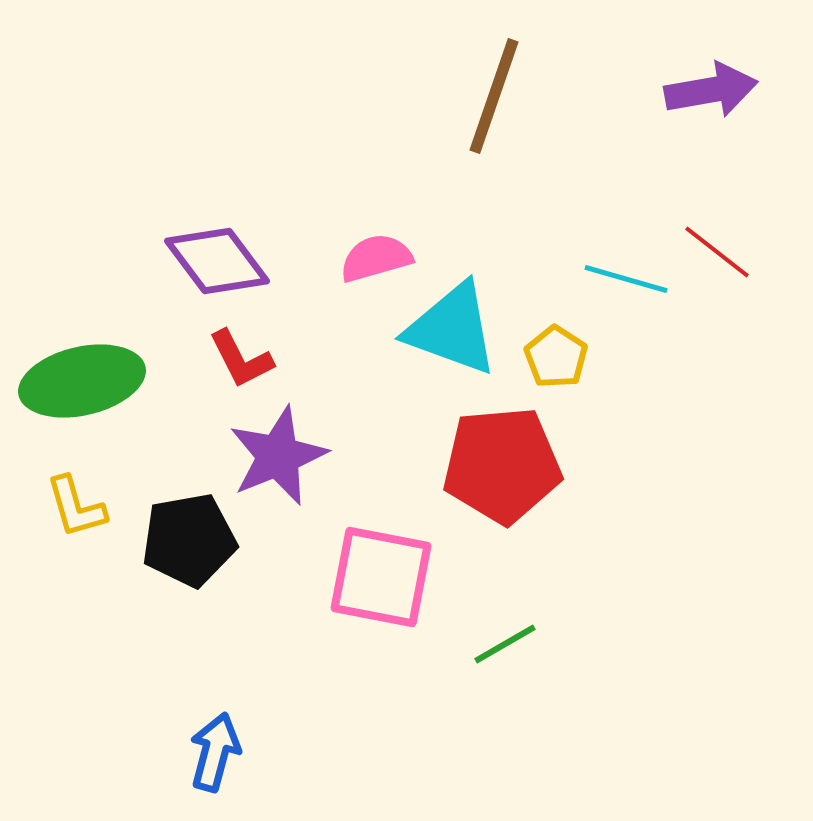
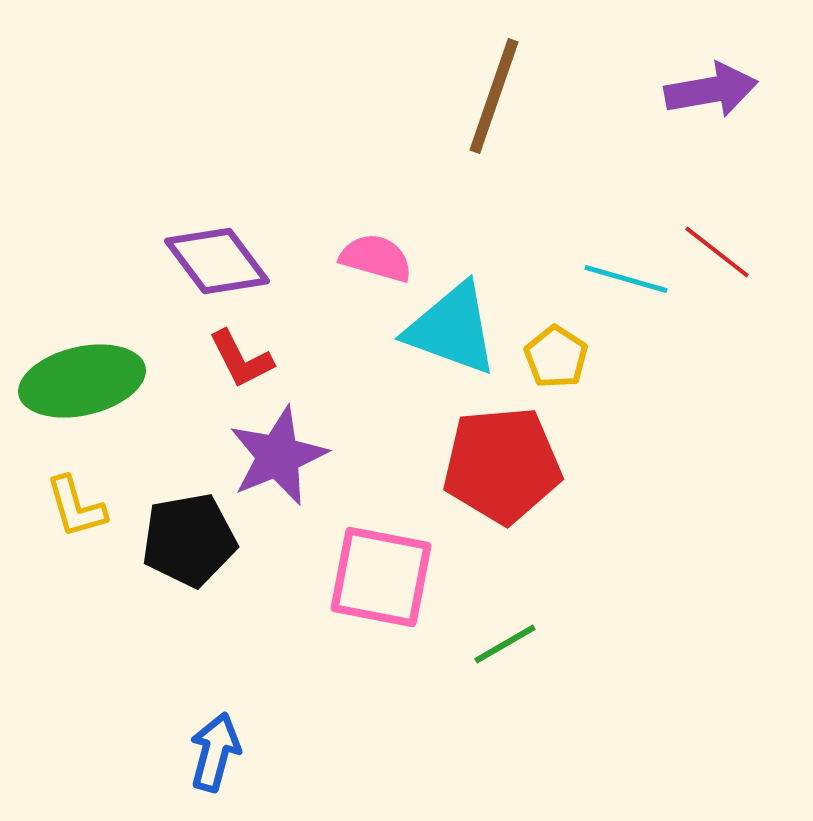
pink semicircle: rotated 32 degrees clockwise
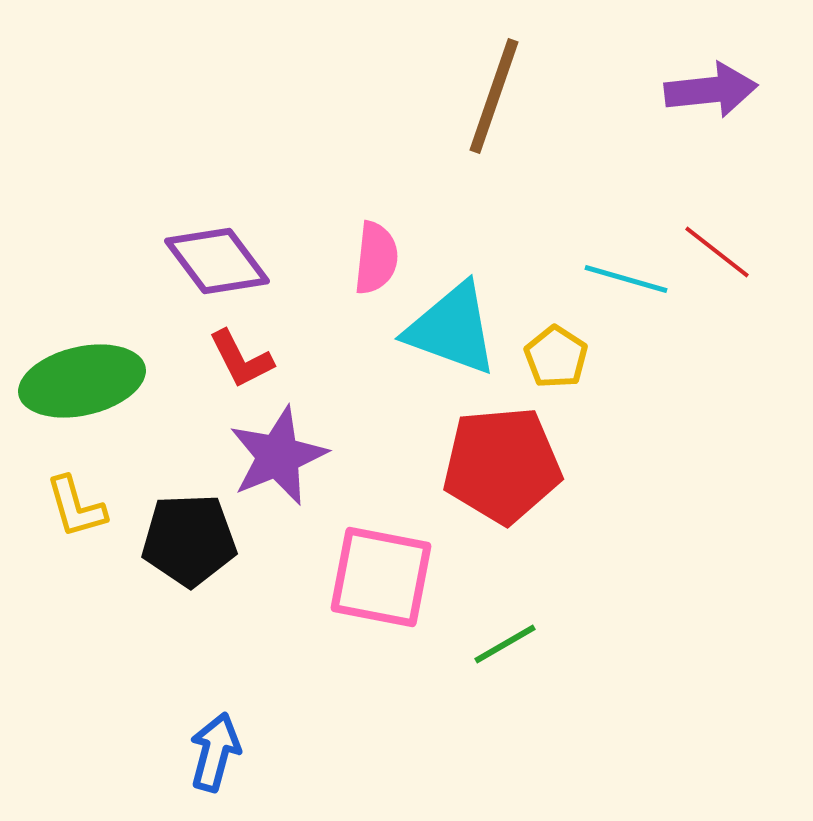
purple arrow: rotated 4 degrees clockwise
pink semicircle: rotated 80 degrees clockwise
black pentagon: rotated 8 degrees clockwise
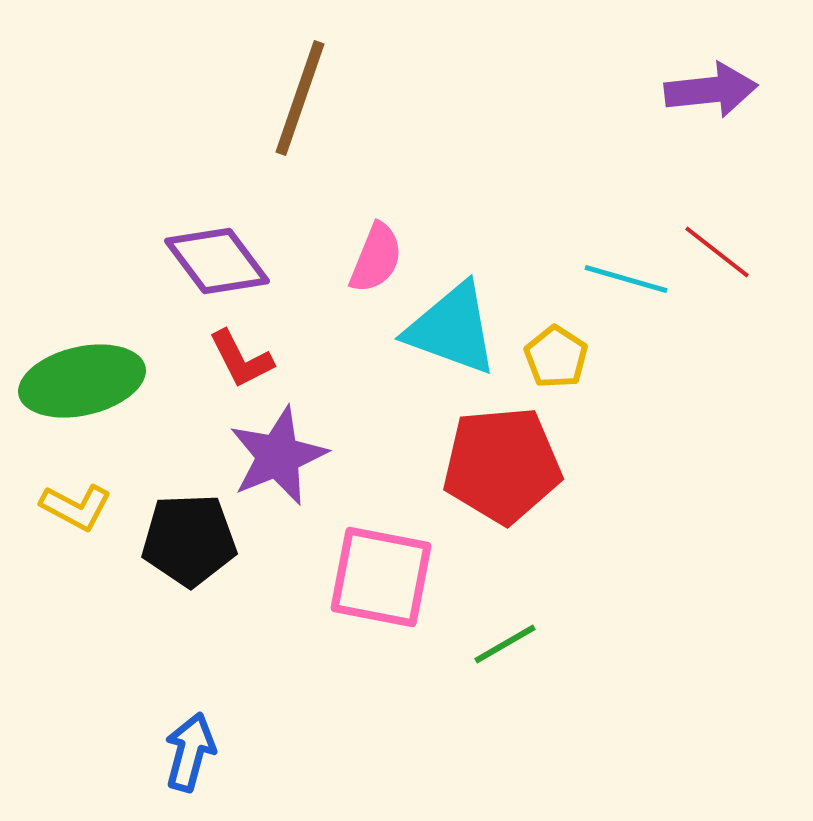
brown line: moved 194 px left, 2 px down
pink semicircle: rotated 16 degrees clockwise
yellow L-shape: rotated 46 degrees counterclockwise
blue arrow: moved 25 px left
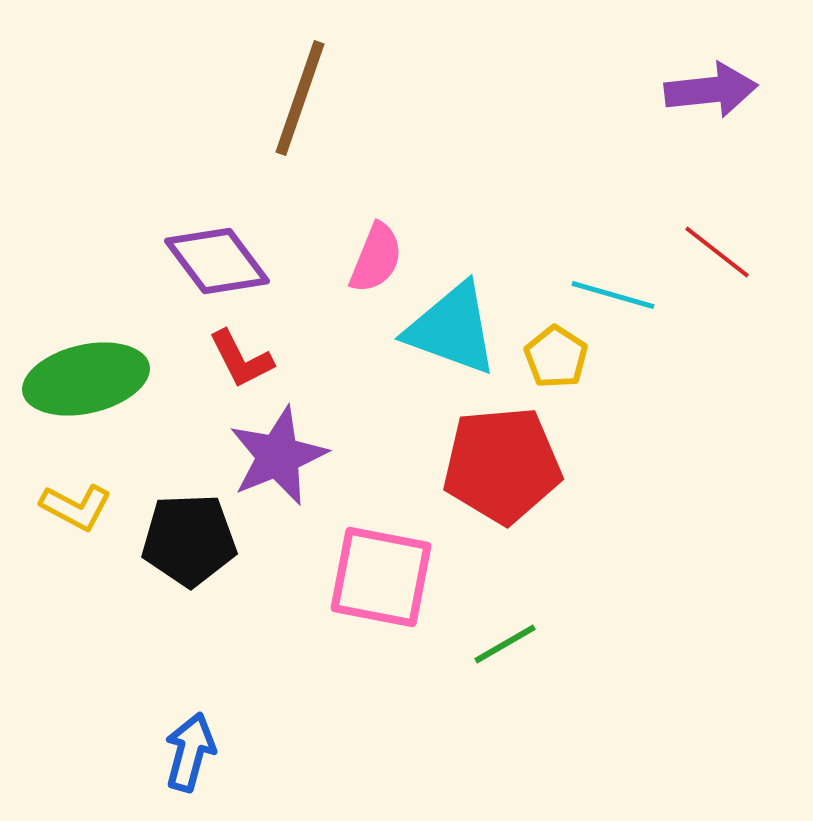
cyan line: moved 13 px left, 16 px down
green ellipse: moved 4 px right, 2 px up
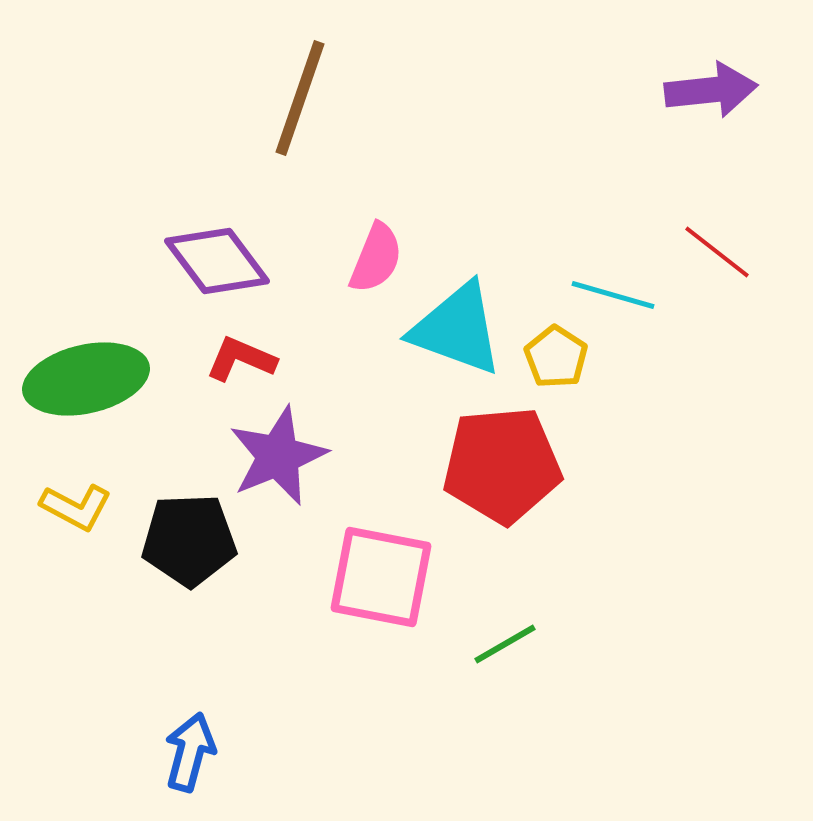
cyan triangle: moved 5 px right
red L-shape: rotated 140 degrees clockwise
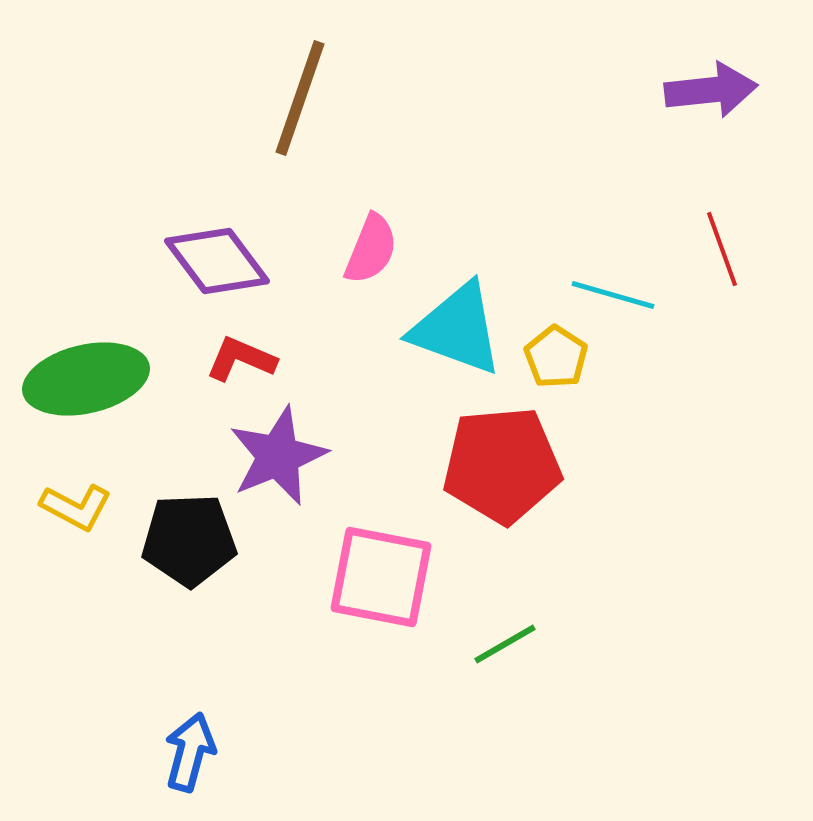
red line: moved 5 px right, 3 px up; rotated 32 degrees clockwise
pink semicircle: moved 5 px left, 9 px up
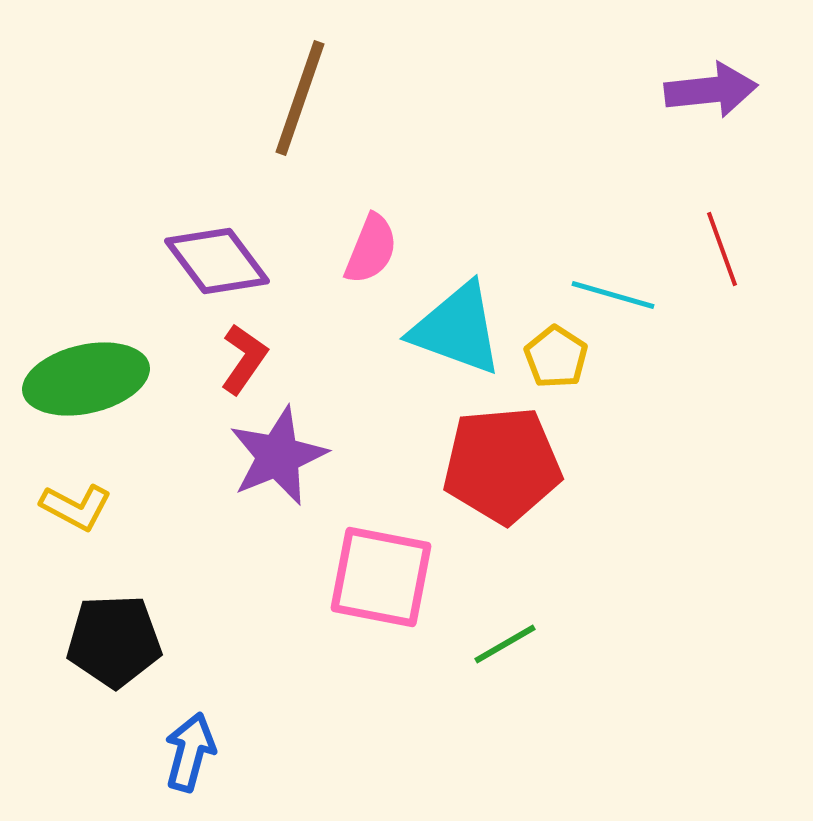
red L-shape: moved 3 px right; rotated 102 degrees clockwise
black pentagon: moved 75 px left, 101 px down
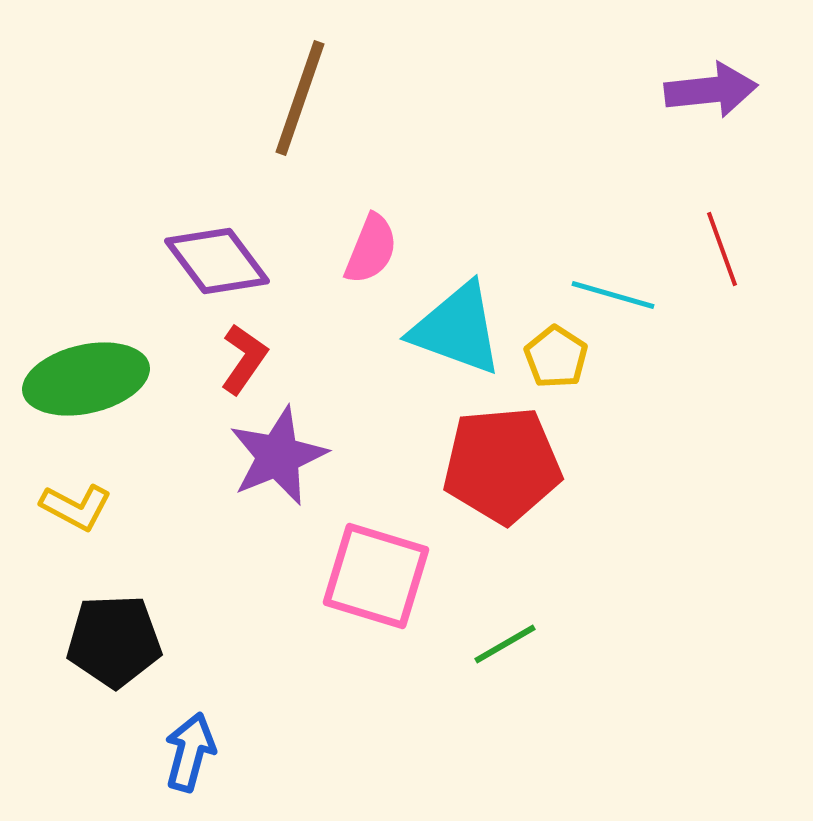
pink square: moved 5 px left, 1 px up; rotated 6 degrees clockwise
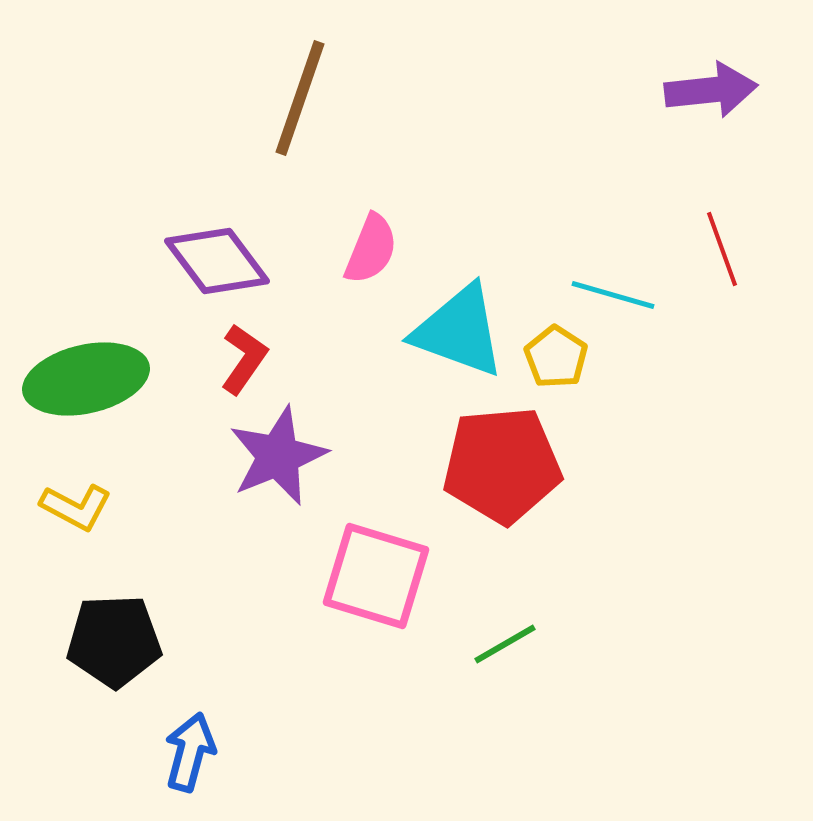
cyan triangle: moved 2 px right, 2 px down
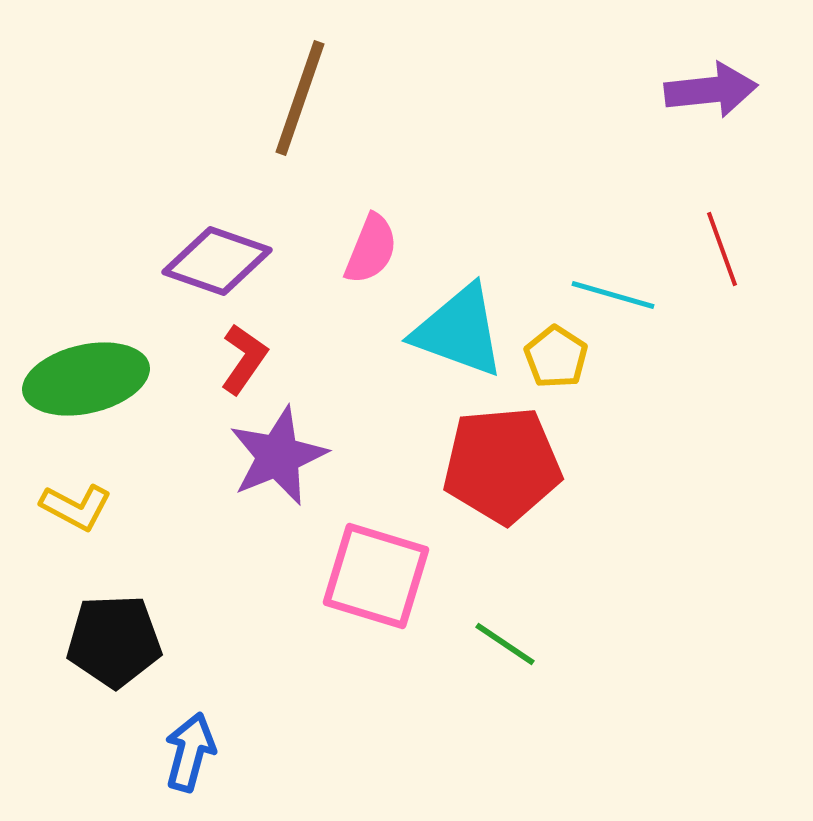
purple diamond: rotated 34 degrees counterclockwise
green line: rotated 64 degrees clockwise
